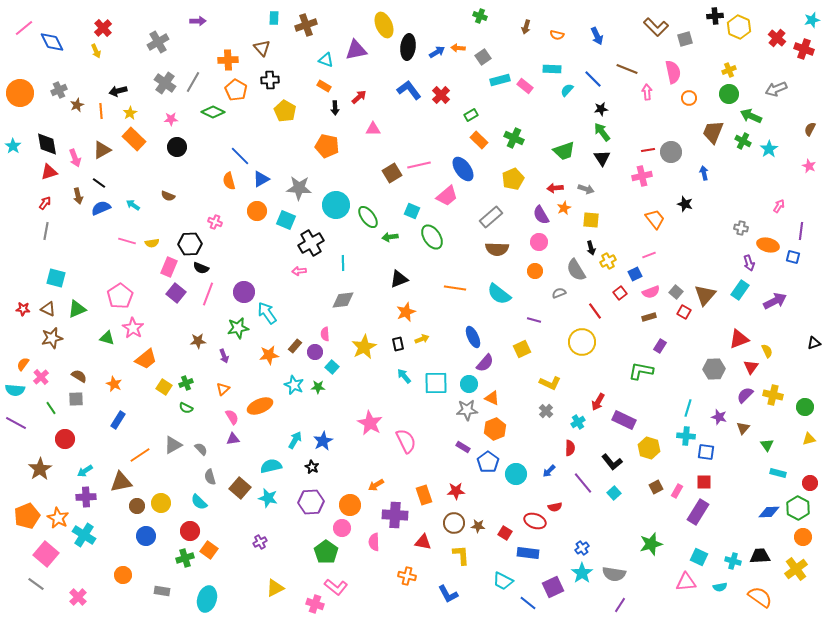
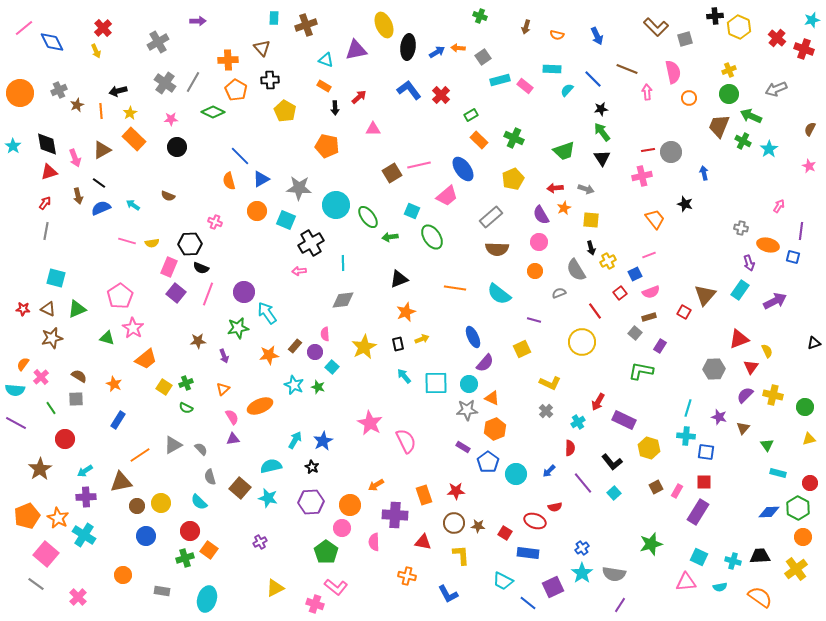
brown trapezoid at (713, 132): moved 6 px right, 6 px up
gray square at (676, 292): moved 41 px left, 41 px down
green star at (318, 387): rotated 16 degrees clockwise
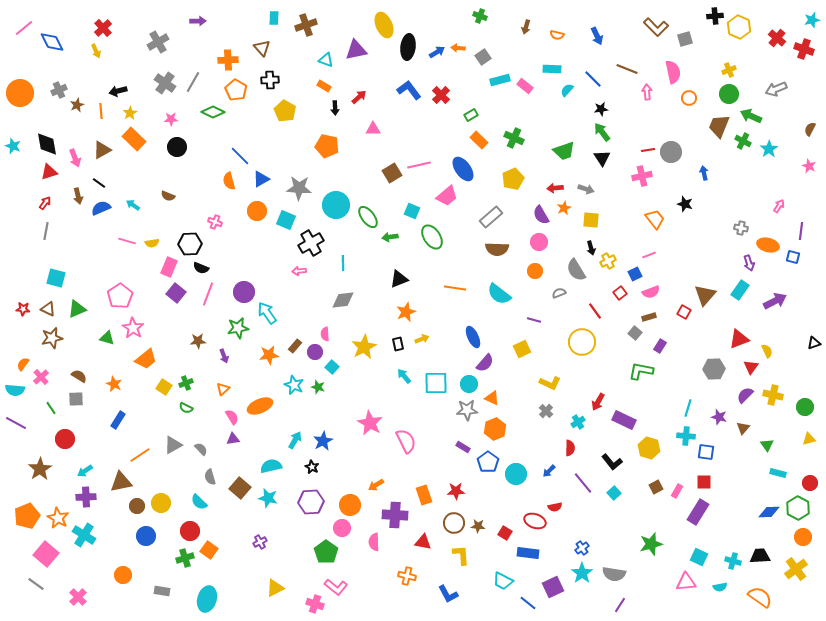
cyan star at (13, 146): rotated 14 degrees counterclockwise
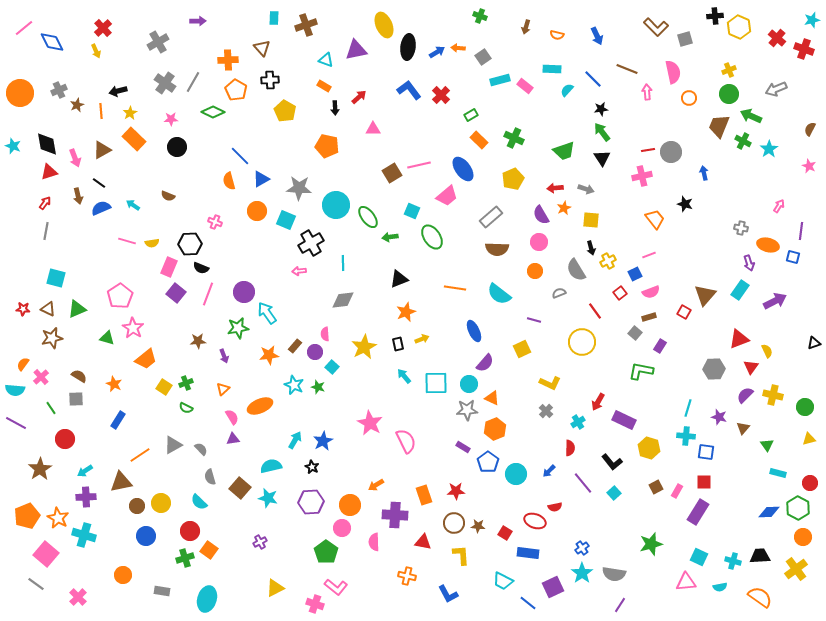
blue ellipse at (473, 337): moved 1 px right, 6 px up
cyan cross at (84, 535): rotated 15 degrees counterclockwise
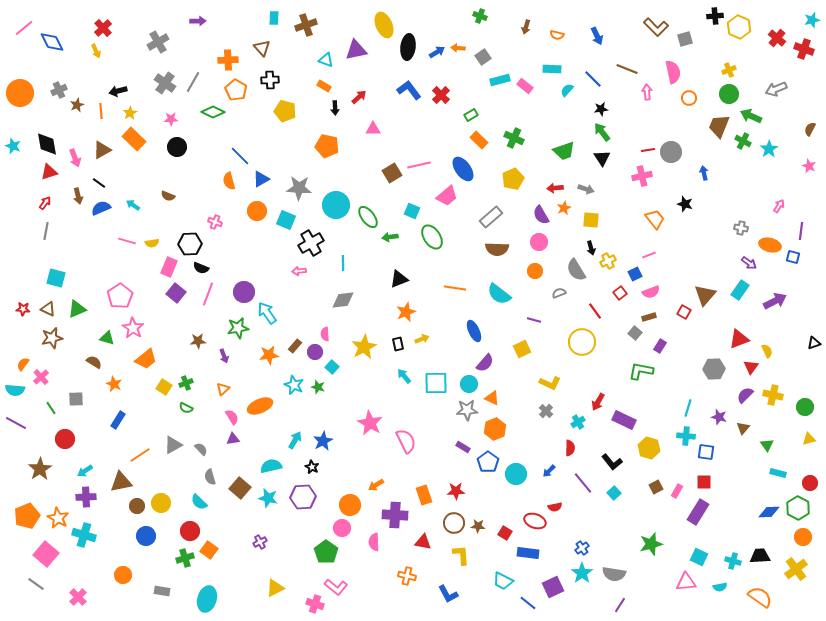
yellow pentagon at (285, 111): rotated 15 degrees counterclockwise
orange ellipse at (768, 245): moved 2 px right
purple arrow at (749, 263): rotated 35 degrees counterclockwise
brown semicircle at (79, 376): moved 15 px right, 14 px up
purple hexagon at (311, 502): moved 8 px left, 5 px up
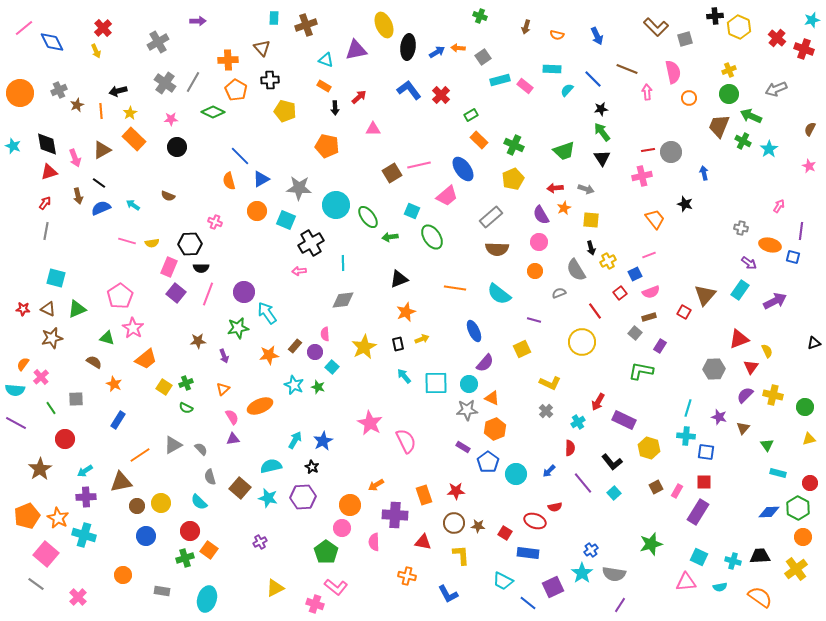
green cross at (514, 138): moved 7 px down
black semicircle at (201, 268): rotated 21 degrees counterclockwise
blue cross at (582, 548): moved 9 px right, 2 px down
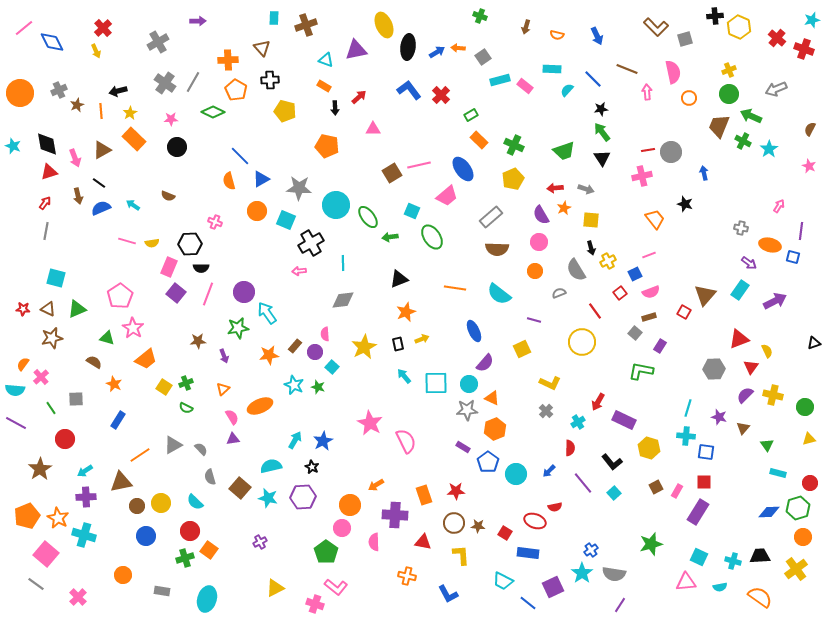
cyan semicircle at (199, 502): moved 4 px left
green hexagon at (798, 508): rotated 15 degrees clockwise
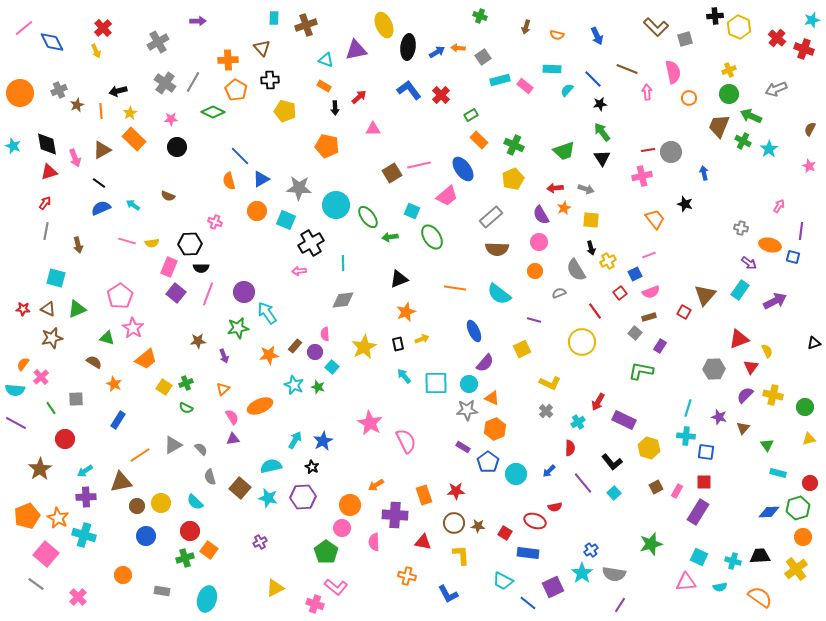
black star at (601, 109): moved 1 px left, 5 px up
brown arrow at (78, 196): moved 49 px down
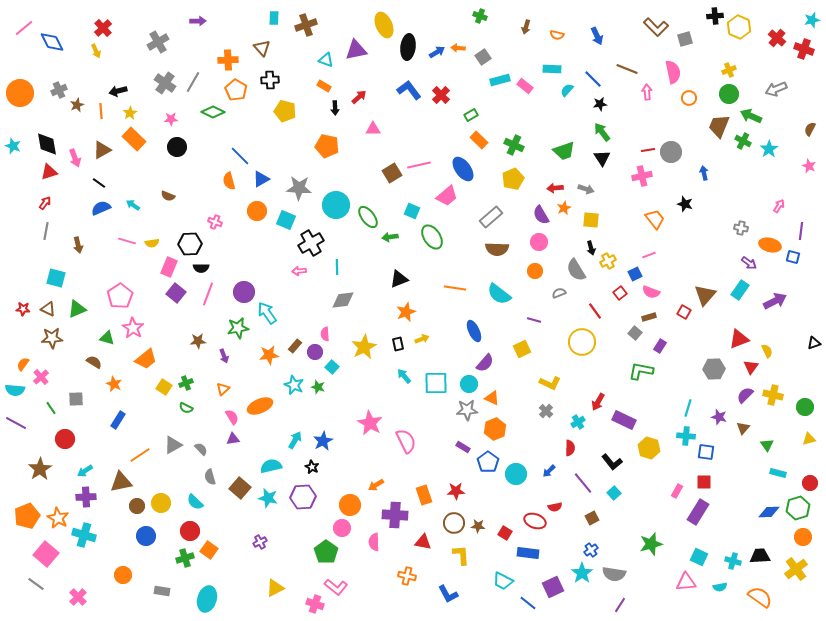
cyan line at (343, 263): moved 6 px left, 4 px down
pink semicircle at (651, 292): rotated 42 degrees clockwise
brown star at (52, 338): rotated 10 degrees clockwise
brown square at (656, 487): moved 64 px left, 31 px down
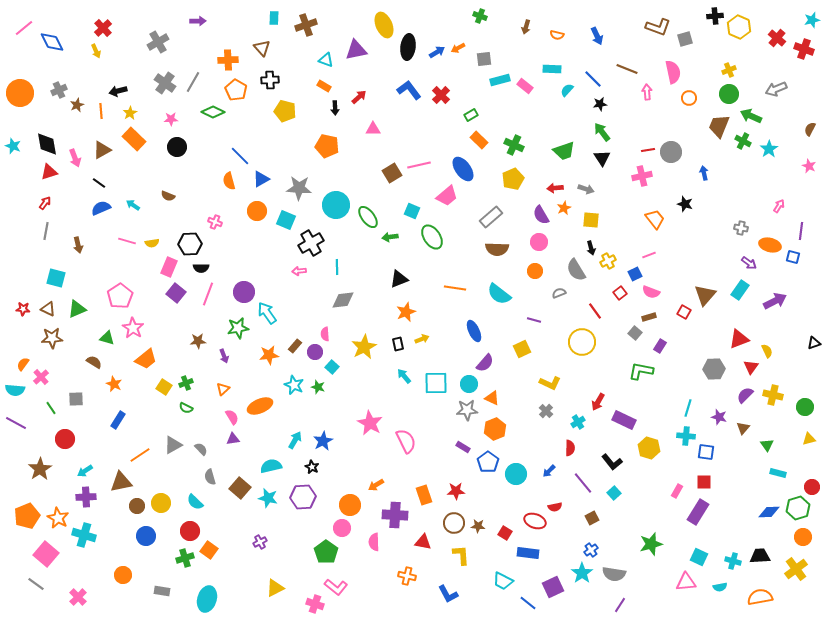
brown L-shape at (656, 27): moved 2 px right; rotated 25 degrees counterclockwise
orange arrow at (458, 48): rotated 32 degrees counterclockwise
gray square at (483, 57): moved 1 px right, 2 px down; rotated 28 degrees clockwise
red circle at (810, 483): moved 2 px right, 4 px down
orange semicircle at (760, 597): rotated 45 degrees counterclockwise
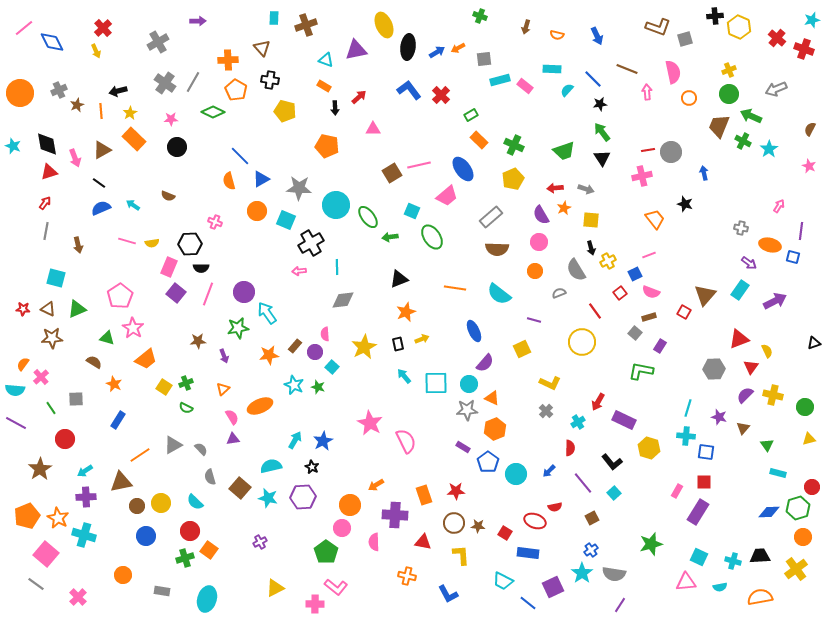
black cross at (270, 80): rotated 12 degrees clockwise
pink cross at (315, 604): rotated 18 degrees counterclockwise
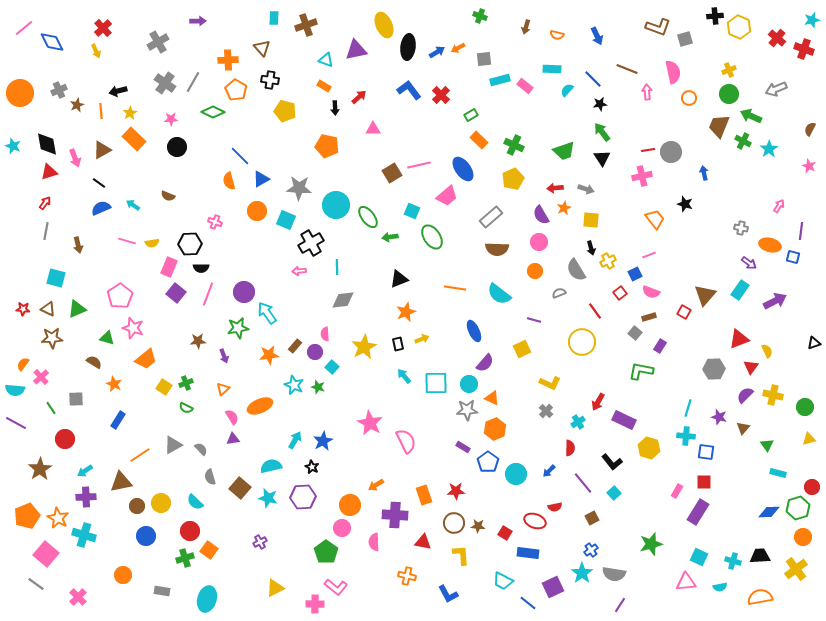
pink star at (133, 328): rotated 15 degrees counterclockwise
